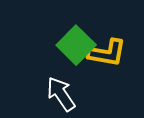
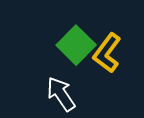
yellow L-shape: rotated 117 degrees clockwise
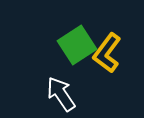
green square: moved 1 px right; rotated 12 degrees clockwise
